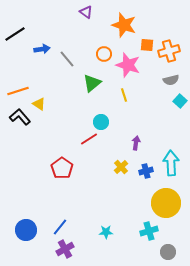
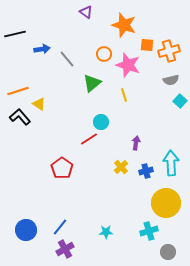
black line: rotated 20 degrees clockwise
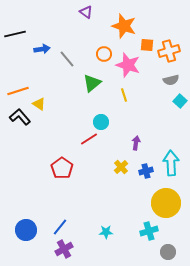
orange star: moved 1 px down
purple cross: moved 1 px left
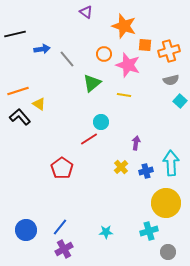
orange square: moved 2 px left
yellow line: rotated 64 degrees counterclockwise
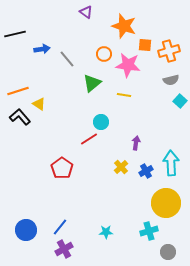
pink star: rotated 10 degrees counterclockwise
blue cross: rotated 16 degrees counterclockwise
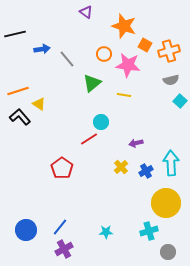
orange square: rotated 24 degrees clockwise
purple arrow: rotated 112 degrees counterclockwise
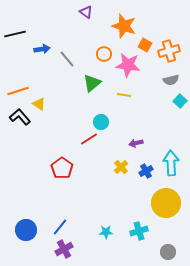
cyan cross: moved 10 px left
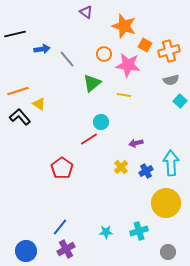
blue circle: moved 21 px down
purple cross: moved 2 px right
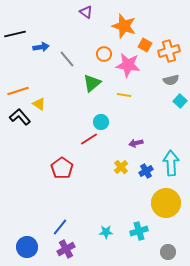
blue arrow: moved 1 px left, 2 px up
blue circle: moved 1 px right, 4 px up
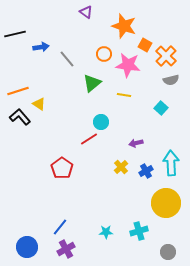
orange cross: moved 3 px left, 5 px down; rotated 30 degrees counterclockwise
cyan square: moved 19 px left, 7 px down
